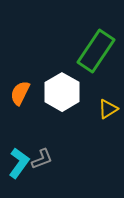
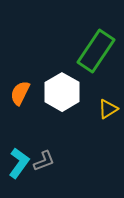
gray L-shape: moved 2 px right, 2 px down
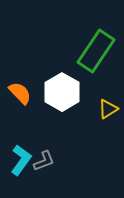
orange semicircle: rotated 110 degrees clockwise
cyan L-shape: moved 2 px right, 3 px up
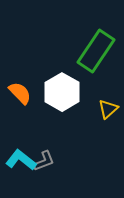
yellow triangle: rotated 10 degrees counterclockwise
cyan L-shape: rotated 88 degrees counterclockwise
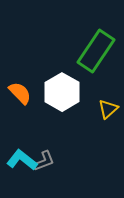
cyan L-shape: moved 1 px right
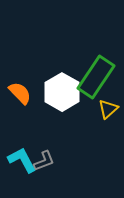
green rectangle: moved 26 px down
cyan L-shape: rotated 24 degrees clockwise
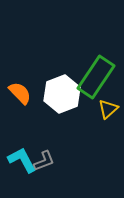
white hexagon: moved 2 px down; rotated 9 degrees clockwise
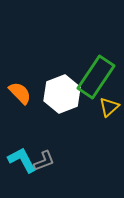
yellow triangle: moved 1 px right, 2 px up
